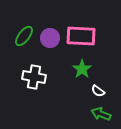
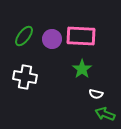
purple circle: moved 2 px right, 1 px down
white cross: moved 9 px left
white semicircle: moved 2 px left, 3 px down; rotated 24 degrees counterclockwise
green arrow: moved 4 px right
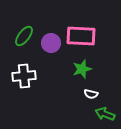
purple circle: moved 1 px left, 4 px down
green star: rotated 18 degrees clockwise
white cross: moved 1 px left, 1 px up; rotated 15 degrees counterclockwise
white semicircle: moved 5 px left
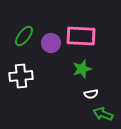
white cross: moved 3 px left
white semicircle: rotated 24 degrees counterclockwise
green arrow: moved 2 px left
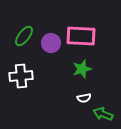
white semicircle: moved 7 px left, 4 px down
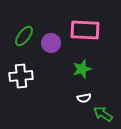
pink rectangle: moved 4 px right, 6 px up
green arrow: rotated 12 degrees clockwise
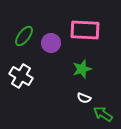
white cross: rotated 35 degrees clockwise
white semicircle: rotated 32 degrees clockwise
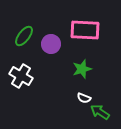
purple circle: moved 1 px down
green arrow: moved 3 px left, 2 px up
